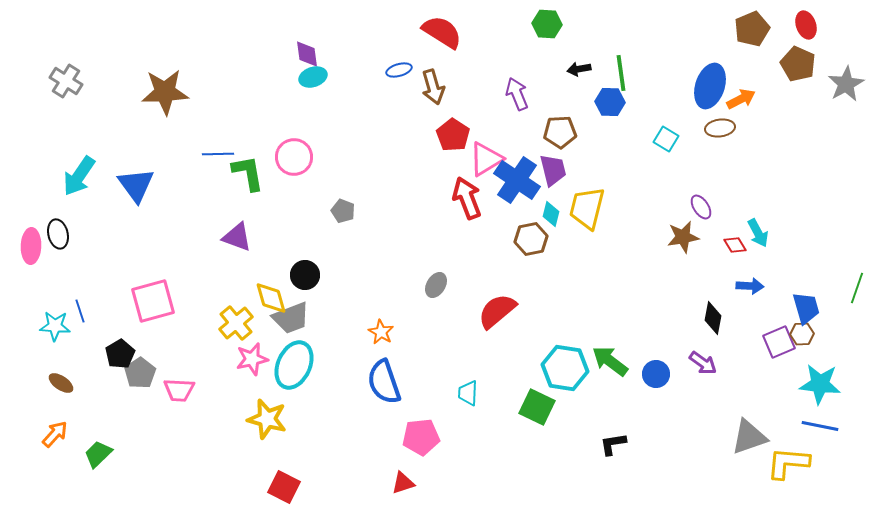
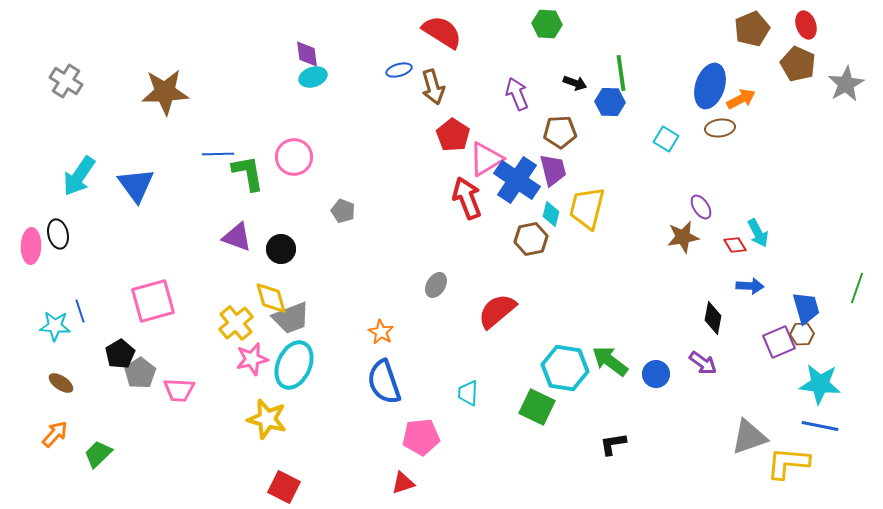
black arrow at (579, 69): moved 4 px left, 14 px down; rotated 150 degrees counterclockwise
black circle at (305, 275): moved 24 px left, 26 px up
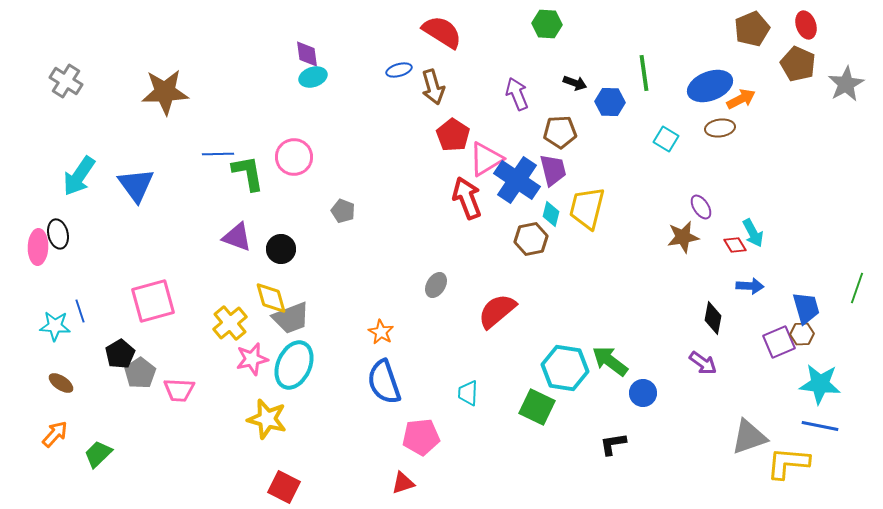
green line at (621, 73): moved 23 px right
blue ellipse at (710, 86): rotated 51 degrees clockwise
cyan arrow at (758, 233): moved 5 px left
pink ellipse at (31, 246): moved 7 px right, 1 px down
yellow cross at (236, 323): moved 6 px left
blue circle at (656, 374): moved 13 px left, 19 px down
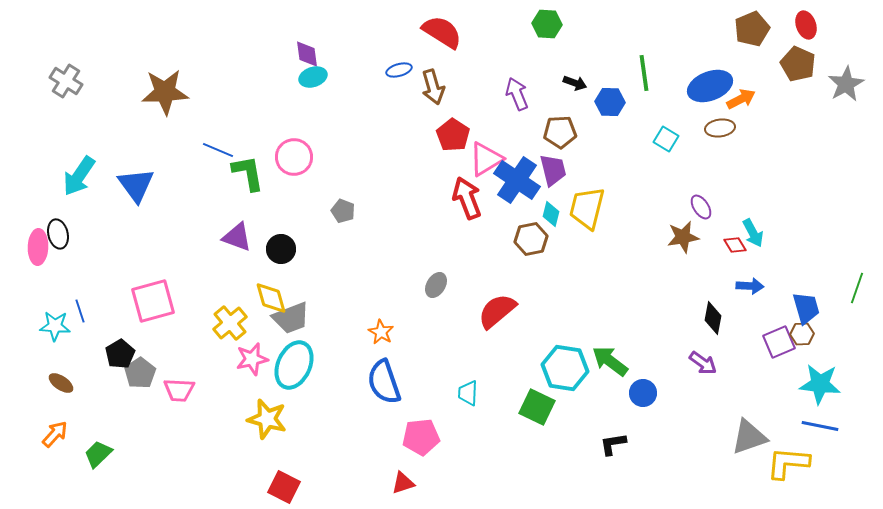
blue line at (218, 154): moved 4 px up; rotated 24 degrees clockwise
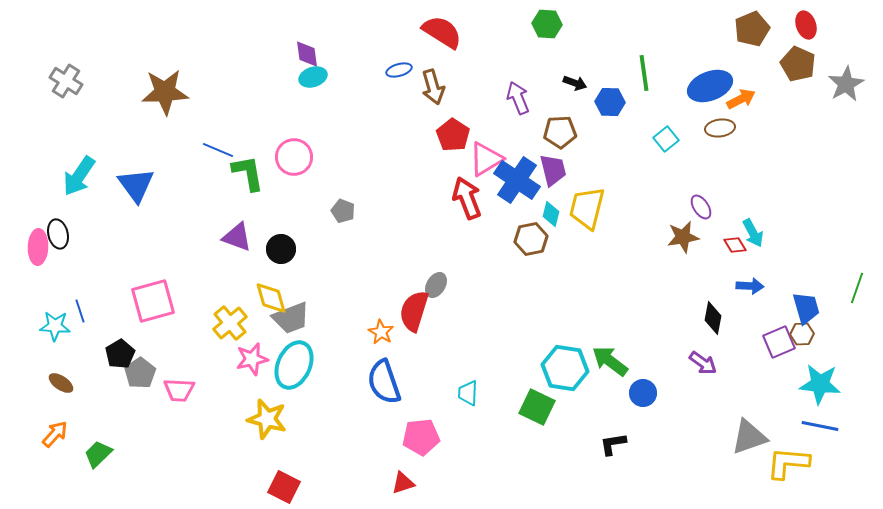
purple arrow at (517, 94): moved 1 px right, 4 px down
cyan square at (666, 139): rotated 20 degrees clockwise
red semicircle at (497, 311): moved 83 px left; rotated 33 degrees counterclockwise
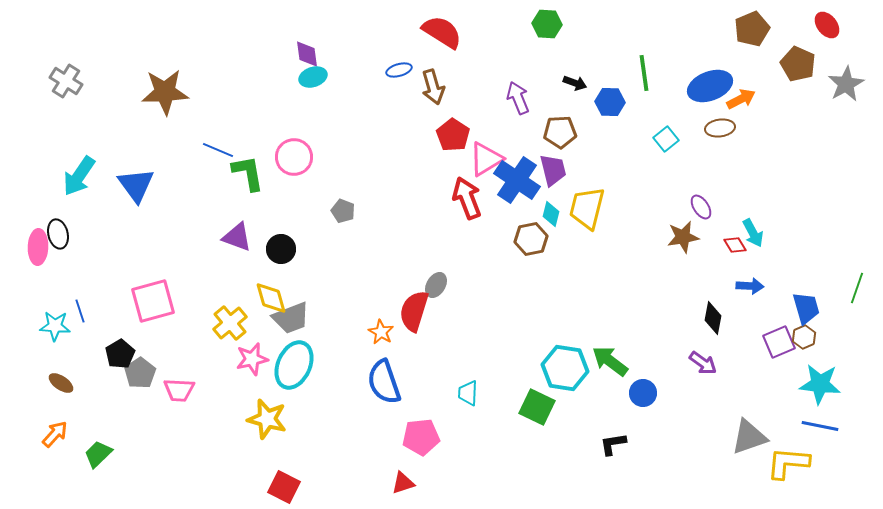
red ellipse at (806, 25): moved 21 px right; rotated 20 degrees counterclockwise
brown hexagon at (802, 334): moved 2 px right, 3 px down; rotated 20 degrees counterclockwise
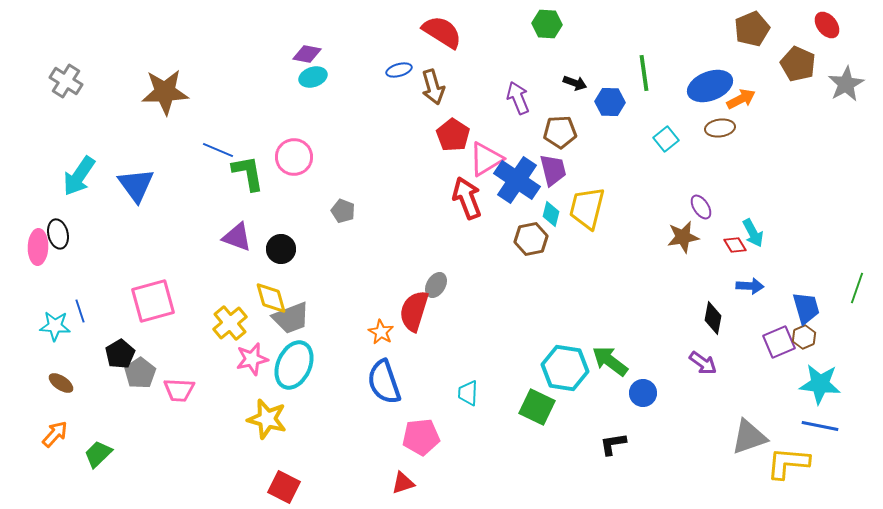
purple diamond at (307, 54): rotated 72 degrees counterclockwise
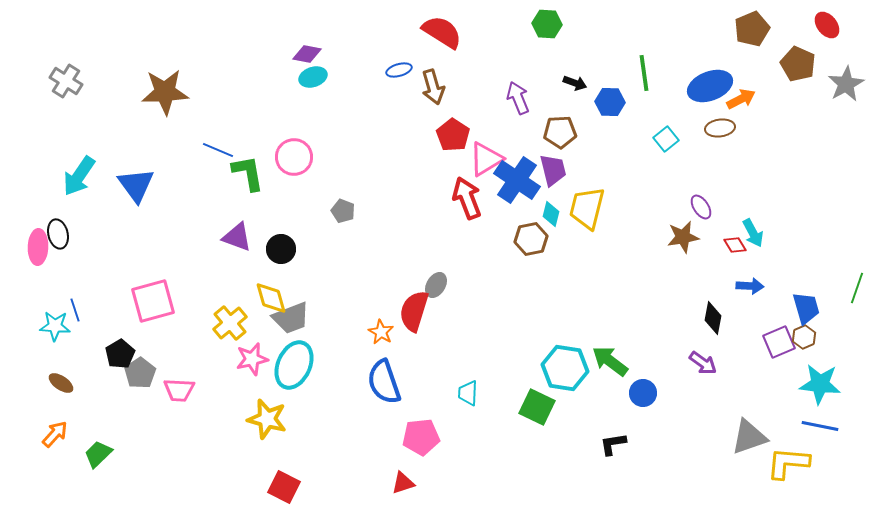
blue line at (80, 311): moved 5 px left, 1 px up
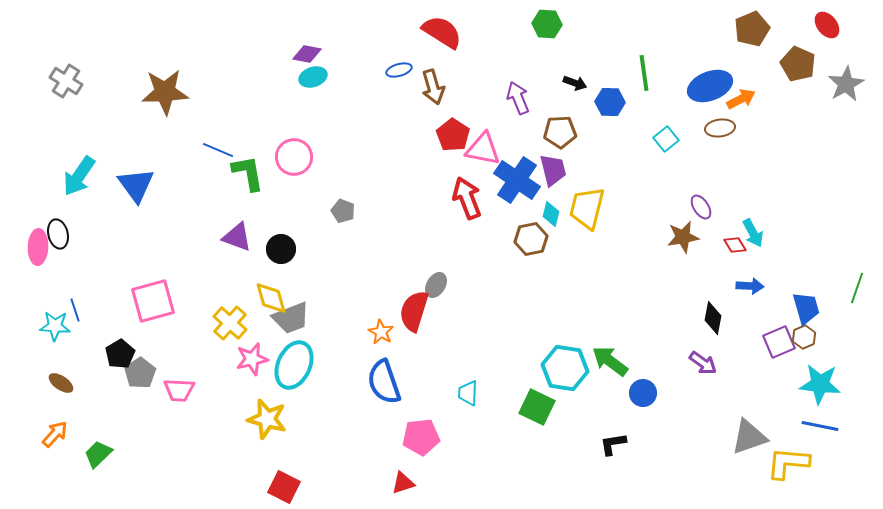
pink triangle at (486, 159): moved 3 px left, 10 px up; rotated 42 degrees clockwise
yellow cross at (230, 323): rotated 8 degrees counterclockwise
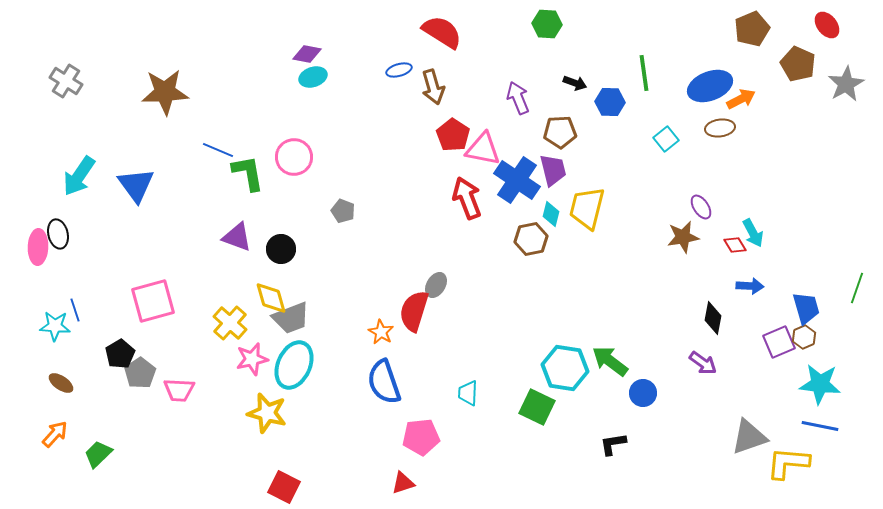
yellow star at (267, 419): moved 6 px up
